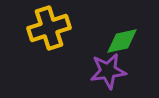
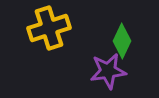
green diamond: rotated 52 degrees counterclockwise
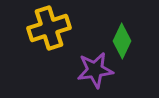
purple star: moved 13 px left, 1 px up
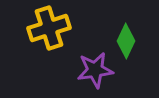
green diamond: moved 4 px right
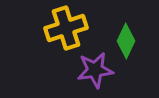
yellow cross: moved 17 px right
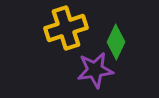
green diamond: moved 10 px left, 1 px down
